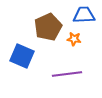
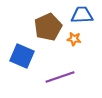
blue trapezoid: moved 2 px left
purple line: moved 7 px left, 3 px down; rotated 12 degrees counterclockwise
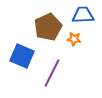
blue trapezoid: moved 1 px right
purple line: moved 8 px left, 4 px up; rotated 44 degrees counterclockwise
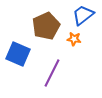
blue trapezoid: rotated 35 degrees counterclockwise
brown pentagon: moved 2 px left, 1 px up
blue square: moved 4 px left, 2 px up
